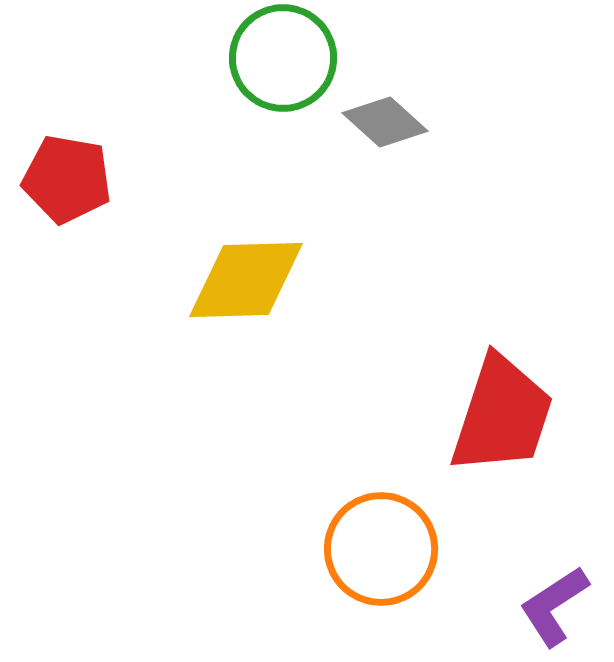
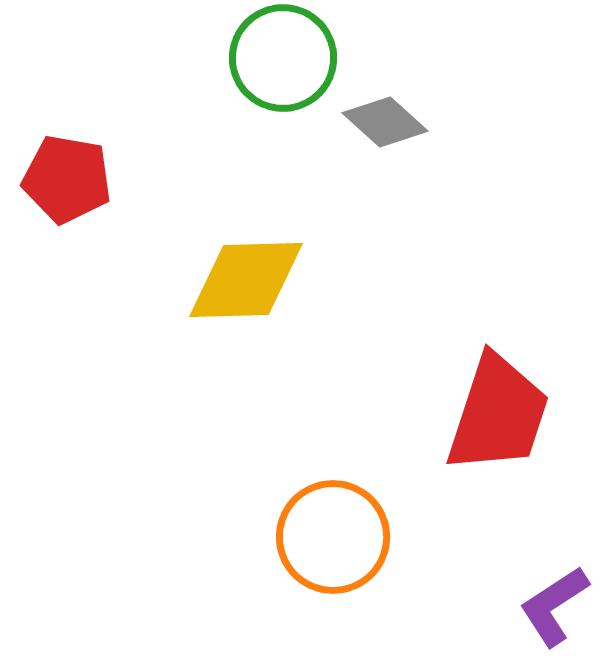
red trapezoid: moved 4 px left, 1 px up
orange circle: moved 48 px left, 12 px up
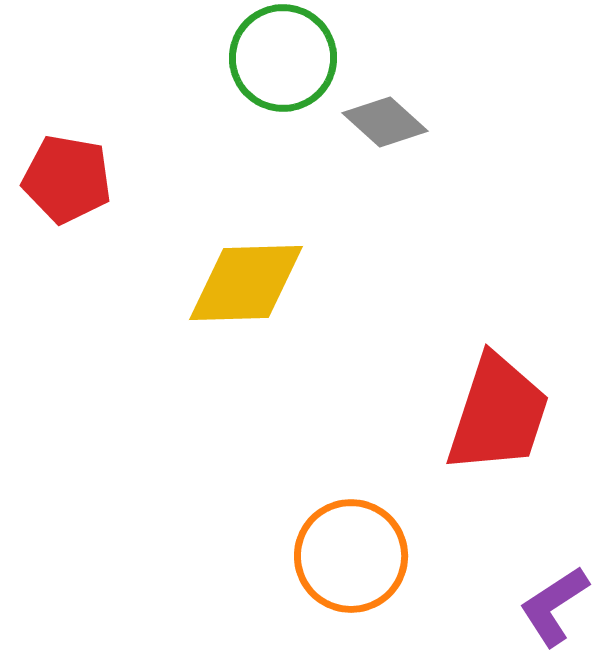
yellow diamond: moved 3 px down
orange circle: moved 18 px right, 19 px down
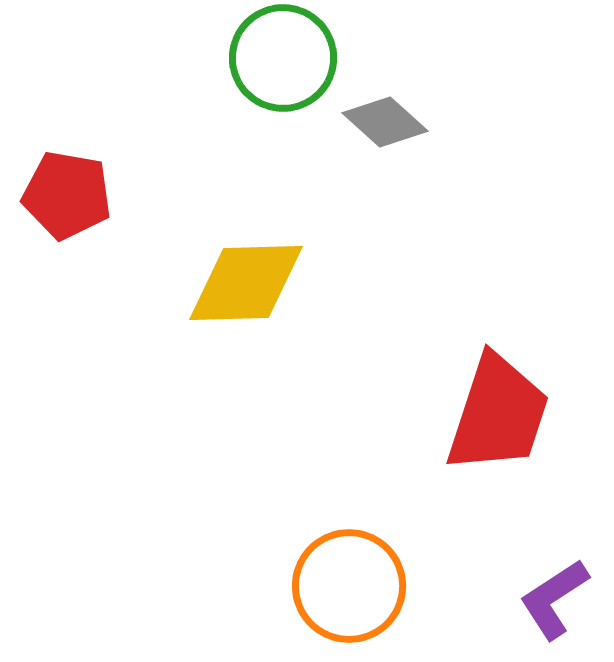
red pentagon: moved 16 px down
orange circle: moved 2 px left, 30 px down
purple L-shape: moved 7 px up
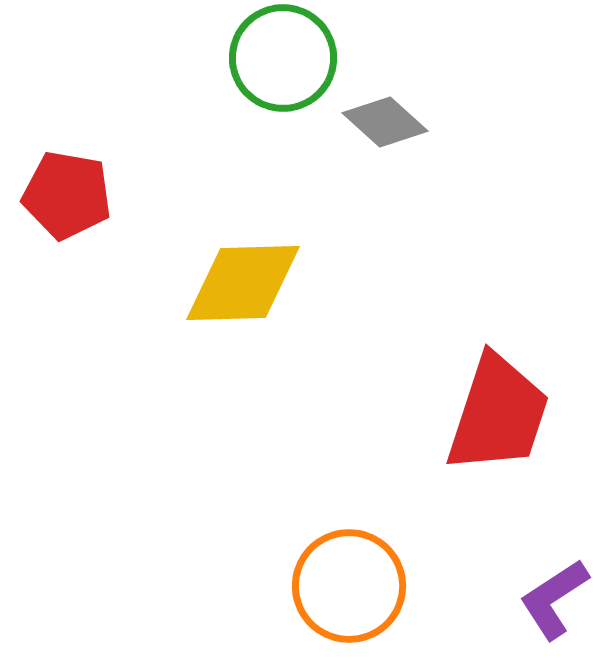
yellow diamond: moved 3 px left
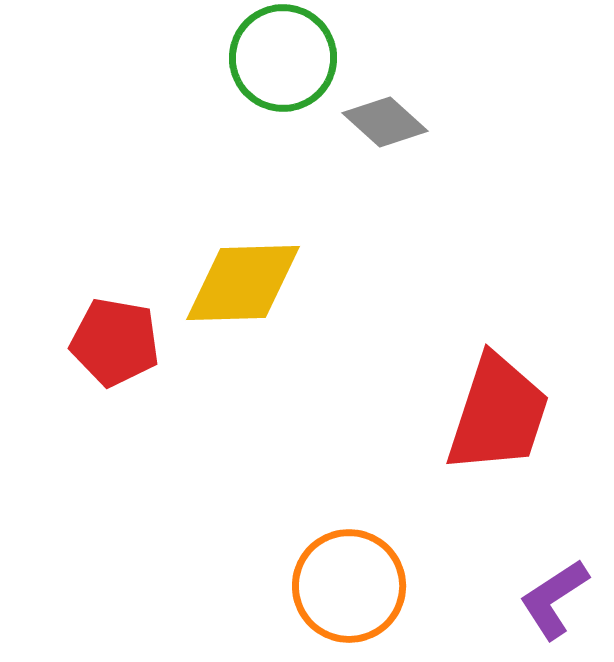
red pentagon: moved 48 px right, 147 px down
